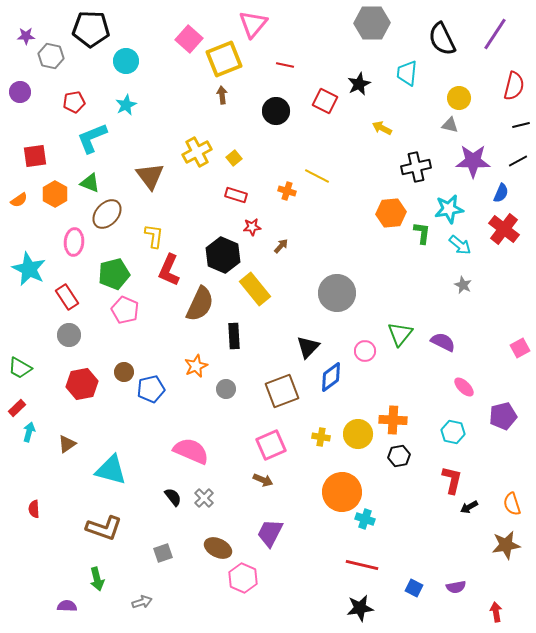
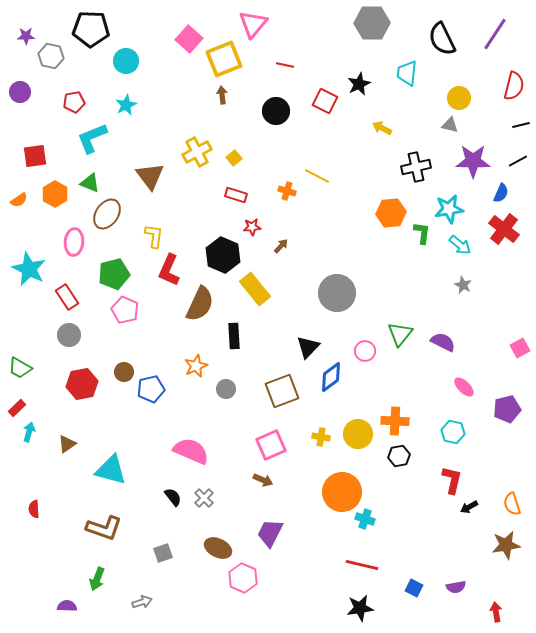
brown ellipse at (107, 214): rotated 8 degrees counterclockwise
purple pentagon at (503, 416): moved 4 px right, 7 px up
orange cross at (393, 420): moved 2 px right, 1 px down
green arrow at (97, 579): rotated 35 degrees clockwise
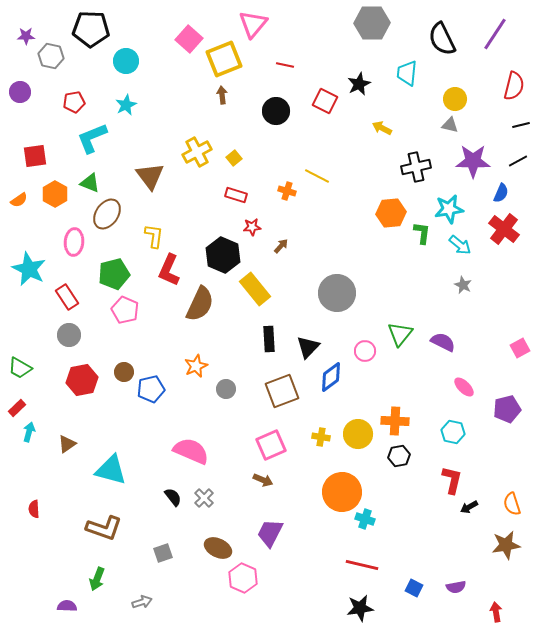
yellow circle at (459, 98): moved 4 px left, 1 px down
black rectangle at (234, 336): moved 35 px right, 3 px down
red hexagon at (82, 384): moved 4 px up
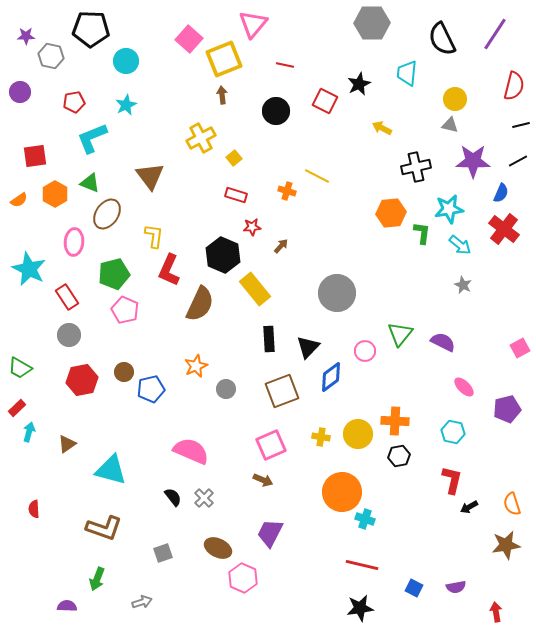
yellow cross at (197, 152): moved 4 px right, 14 px up
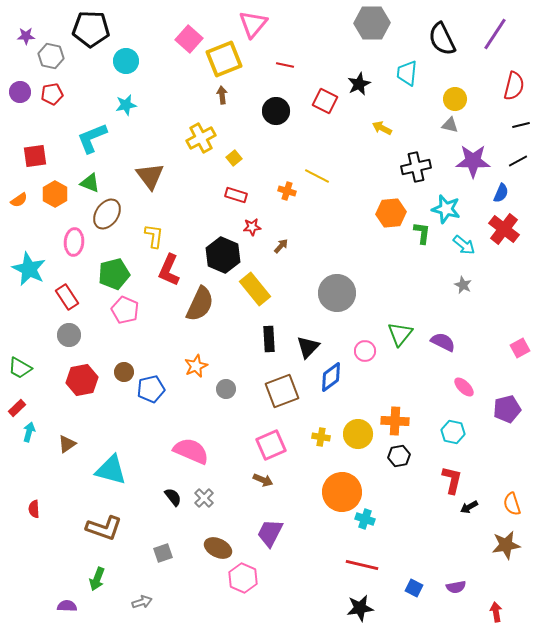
red pentagon at (74, 102): moved 22 px left, 8 px up
cyan star at (126, 105): rotated 15 degrees clockwise
cyan star at (449, 209): moved 3 px left; rotated 24 degrees clockwise
cyan arrow at (460, 245): moved 4 px right
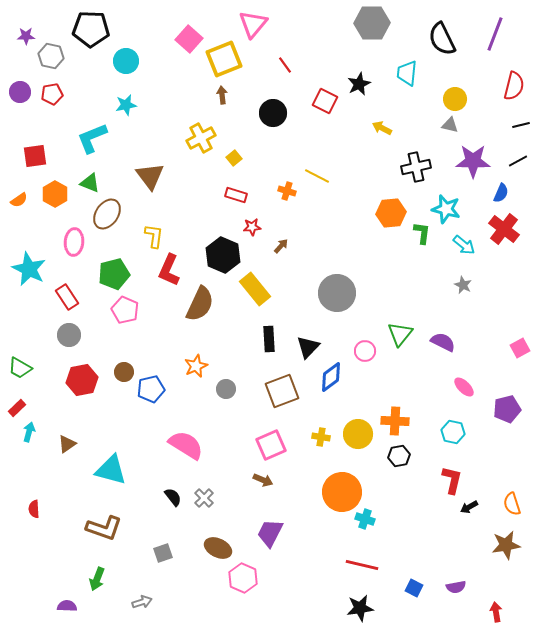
purple line at (495, 34): rotated 12 degrees counterclockwise
red line at (285, 65): rotated 42 degrees clockwise
black circle at (276, 111): moved 3 px left, 2 px down
pink semicircle at (191, 451): moved 5 px left, 6 px up; rotated 9 degrees clockwise
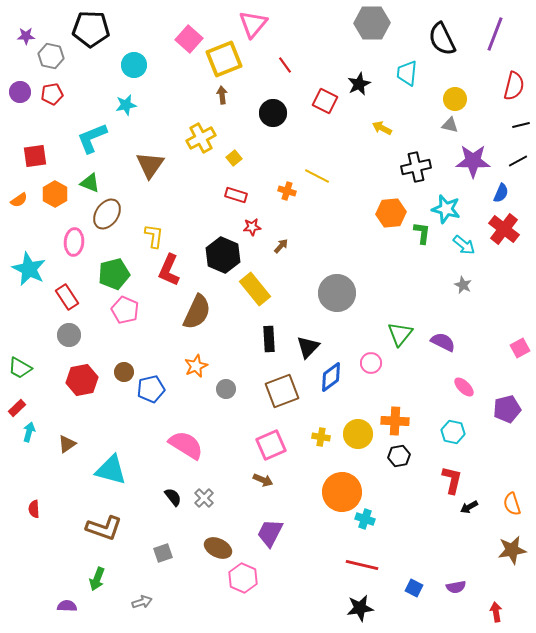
cyan circle at (126, 61): moved 8 px right, 4 px down
brown triangle at (150, 176): moved 11 px up; rotated 12 degrees clockwise
brown semicircle at (200, 304): moved 3 px left, 8 px down
pink circle at (365, 351): moved 6 px right, 12 px down
brown star at (506, 545): moved 6 px right, 5 px down
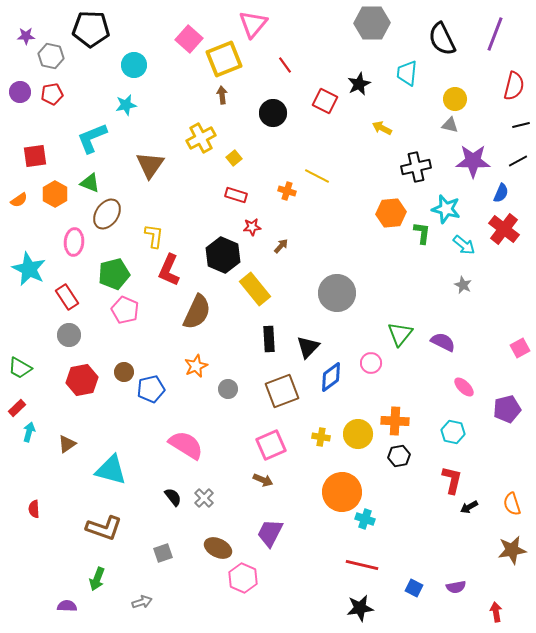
gray circle at (226, 389): moved 2 px right
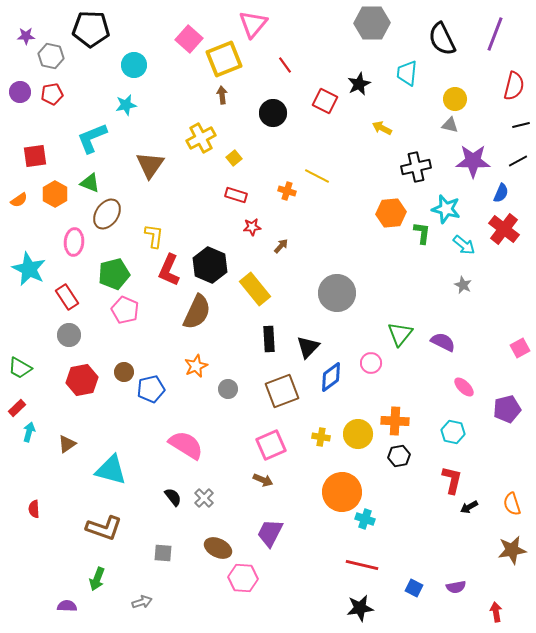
black hexagon at (223, 255): moved 13 px left, 10 px down
gray square at (163, 553): rotated 24 degrees clockwise
pink hexagon at (243, 578): rotated 20 degrees counterclockwise
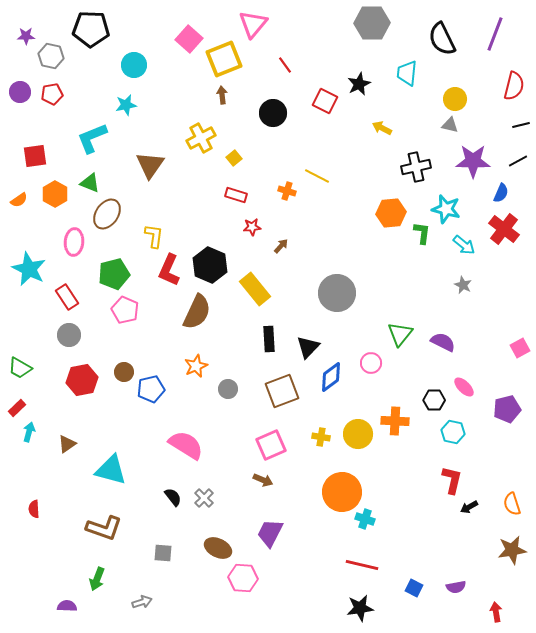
black hexagon at (399, 456): moved 35 px right, 56 px up; rotated 10 degrees clockwise
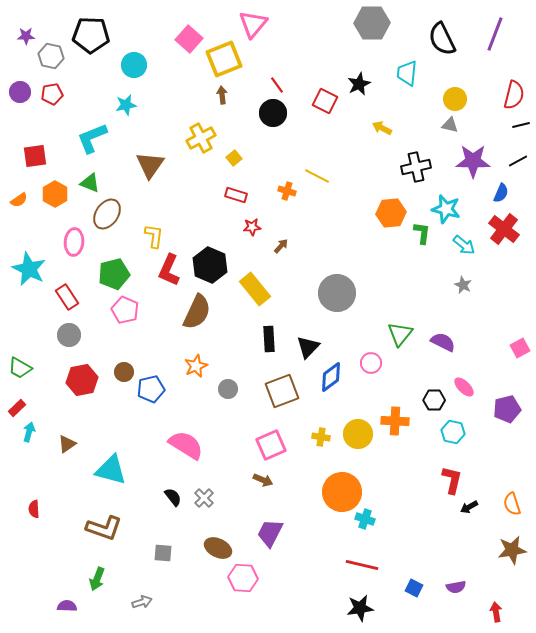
black pentagon at (91, 29): moved 6 px down
red line at (285, 65): moved 8 px left, 20 px down
red semicircle at (514, 86): moved 9 px down
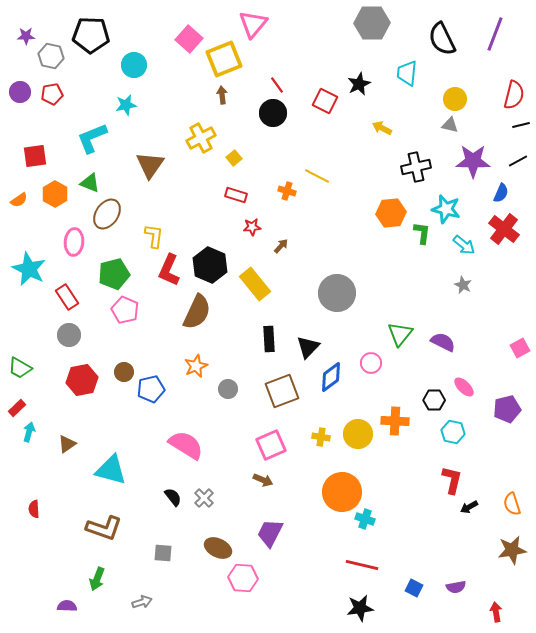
yellow rectangle at (255, 289): moved 5 px up
